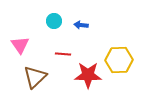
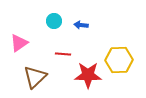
pink triangle: moved 1 px left, 2 px up; rotated 30 degrees clockwise
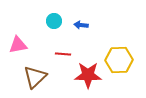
pink triangle: moved 1 px left, 2 px down; rotated 24 degrees clockwise
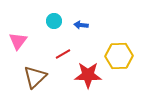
pink triangle: moved 4 px up; rotated 42 degrees counterclockwise
red line: rotated 35 degrees counterclockwise
yellow hexagon: moved 4 px up
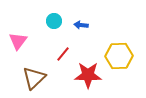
red line: rotated 21 degrees counterclockwise
brown triangle: moved 1 px left, 1 px down
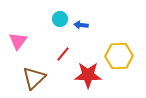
cyan circle: moved 6 px right, 2 px up
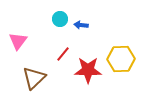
yellow hexagon: moved 2 px right, 3 px down
red star: moved 5 px up
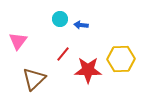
brown triangle: moved 1 px down
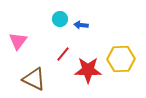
brown triangle: rotated 50 degrees counterclockwise
